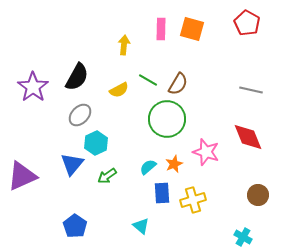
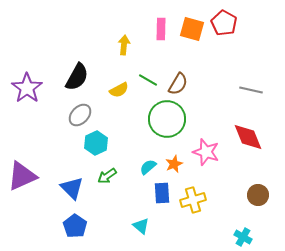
red pentagon: moved 23 px left
purple star: moved 6 px left, 1 px down
blue triangle: moved 24 px down; rotated 25 degrees counterclockwise
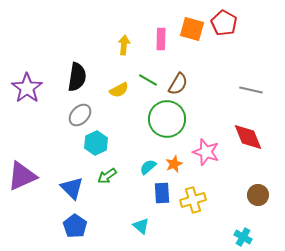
pink rectangle: moved 10 px down
black semicircle: rotated 20 degrees counterclockwise
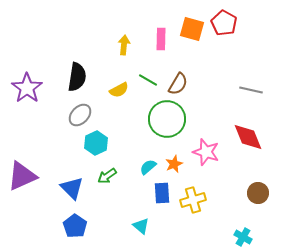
brown circle: moved 2 px up
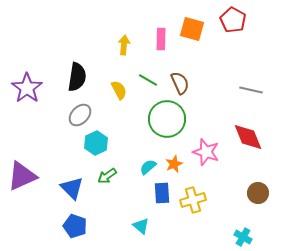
red pentagon: moved 9 px right, 3 px up
brown semicircle: moved 2 px right, 1 px up; rotated 55 degrees counterclockwise
yellow semicircle: rotated 90 degrees counterclockwise
blue pentagon: rotated 15 degrees counterclockwise
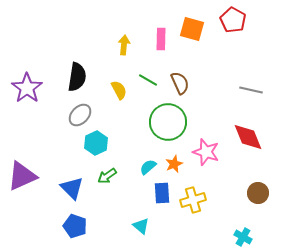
green circle: moved 1 px right, 3 px down
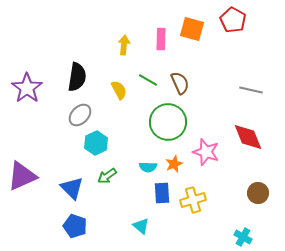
cyan semicircle: rotated 138 degrees counterclockwise
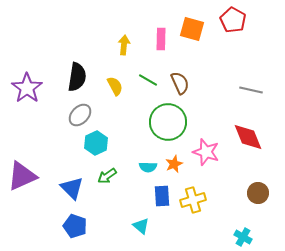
yellow semicircle: moved 4 px left, 4 px up
blue rectangle: moved 3 px down
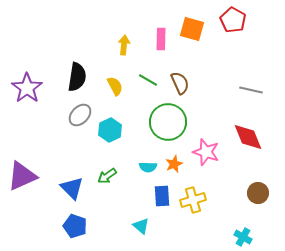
cyan hexagon: moved 14 px right, 13 px up
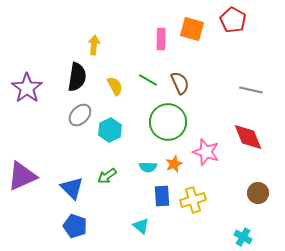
yellow arrow: moved 30 px left
